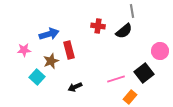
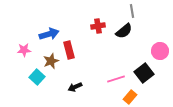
red cross: rotated 16 degrees counterclockwise
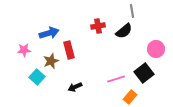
blue arrow: moved 1 px up
pink circle: moved 4 px left, 2 px up
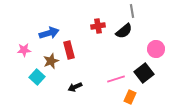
orange rectangle: rotated 16 degrees counterclockwise
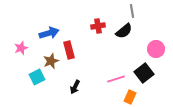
pink star: moved 3 px left, 2 px up; rotated 16 degrees counterclockwise
cyan square: rotated 21 degrees clockwise
black arrow: rotated 40 degrees counterclockwise
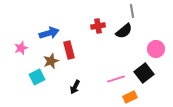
orange rectangle: rotated 40 degrees clockwise
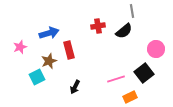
pink star: moved 1 px left, 1 px up
brown star: moved 2 px left
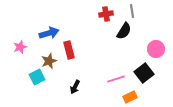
red cross: moved 8 px right, 12 px up
black semicircle: rotated 18 degrees counterclockwise
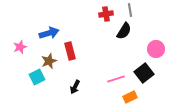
gray line: moved 2 px left, 1 px up
red rectangle: moved 1 px right, 1 px down
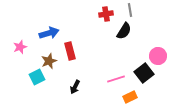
pink circle: moved 2 px right, 7 px down
